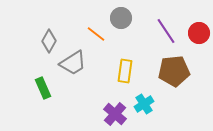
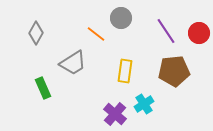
gray diamond: moved 13 px left, 8 px up
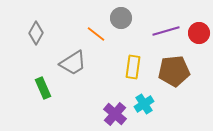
purple line: rotated 72 degrees counterclockwise
yellow rectangle: moved 8 px right, 4 px up
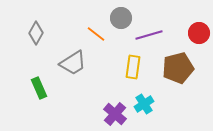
purple line: moved 17 px left, 4 px down
brown pentagon: moved 4 px right, 3 px up; rotated 8 degrees counterclockwise
green rectangle: moved 4 px left
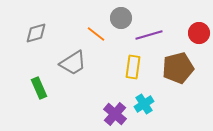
gray diamond: rotated 45 degrees clockwise
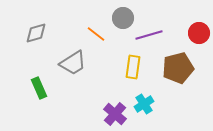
gray circle: moved 2 px right
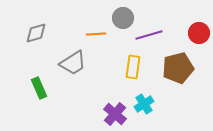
orange line: rotated 42 degrees counterclockwise
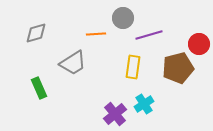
red circle: moved 11 px down
purple cross: rotated 10 degrees clockwise
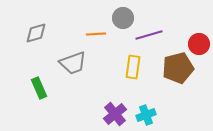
gray trapezoid: rotated 12 degrees clockwise
cyan cross: moved 2 px right, 11 px down; rotated 12 degrees clockwise
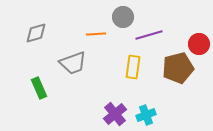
gray circle: moved 1 px up
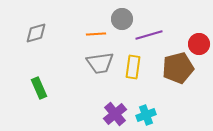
gray circle: moved 1 px left, 2 px down
gray trapezoid: moved 27 px right; rotated 12 degrees clockwise
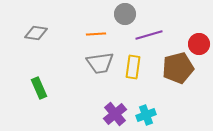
gray circle: moved 3 px right, 5 px up
gray diamond: rotated 25 degrees clockwise
